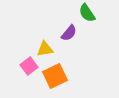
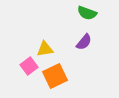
green semicircle: rotated 36 degrees counterclockwise
purple semicircle: moved 15 px right, 9 px down
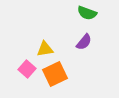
pink square: moved 2 px left, 3 px down; rotated 12 degrees counterclockwise
orange square: moved 2 px up
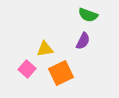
green semicircle: moved 1 px right, 2 px down
purple semicircle: moved 1 px left, 1 px up; rotated 12 degrees counterclockwise
orange square: moved 6 px right, 1 px up
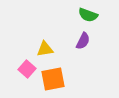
orange square: moved 8 px left, 6 px down; rotated 15 degrees clockwise
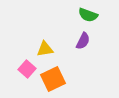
orange square: rotated 15 degrees counterclockwise
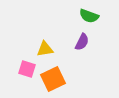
green semicircle: moved 1 px right, 1 px down
purple semicircle: moved 1 px left, 1 px down
pink square: rotated 24 degrees counterclockwise
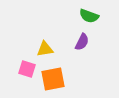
orange square: rotated 15 degrees clockwise
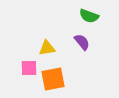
purple semicircle: rotated 66 degrees counterclockwise
yellow triangle: moved 2 px right, 1 px up
pink square: moved 2 px right, 1 px up; rotated 18 degrees counterclockwise
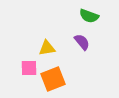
orange square: rotated 10 degrees counterclockwise
